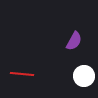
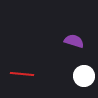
purple semicircle: rotated 102 degrees counterclockwise
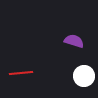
red line: moved 1 px left, 1 px up; rotated 10 degrees counterclockwise
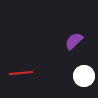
purple semicircle: rotated 60 degrees counterclockwise
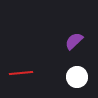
white circle: moved 7 px left, 1 px down
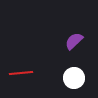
white circle: moved 3 px left, 1 px down
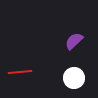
red line: moved 1 px left, 1 px up
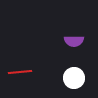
purple semicircle: rotated 138 degrees counterclockwise
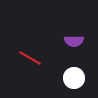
red line: moved 10 px right, 14 px up; rotated 35 degrees clockwise
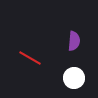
purple semicircle: rotated 84 degrees counterclockwise
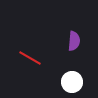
white circle: moved 2 px left, 4 px down
